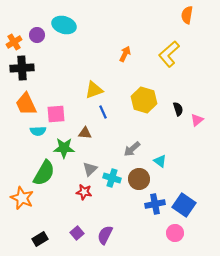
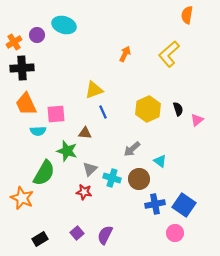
yellow hexagon: moved 4 px right, 9 px down; rotated 20 degrees clockwise
green star: moved 3 px right, 3 px down; rotated 15 degrees clockwise
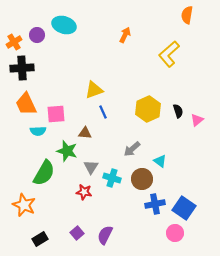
orange arrow: moved 19 px up
black semicircle: moved 2 px down
gray triangle: moved 1 px right, 2 px up; rotated 14 degrees counterclockwise
brown circle: moved 3 px right
orange star: moved 2 px right, 7 px down
blue square: moved 3 px down
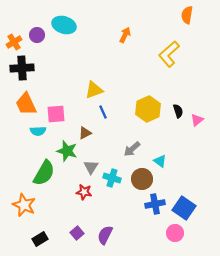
brown triangle: rotated 32 degrees counterclockwise
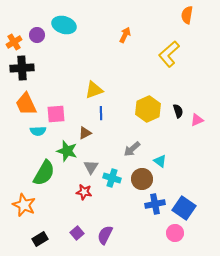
blue line: moved 2 px left, 1 px down; rotated 24 degrees clockwise
pink triangle: rotated 16 degrees clockwise
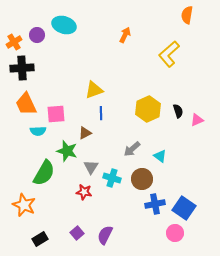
cyan triangle: moved 5 px up
